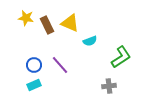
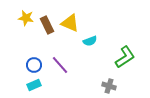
green L-shape: moved 4 px right
gray cross: rotated 24 degrees clockwise
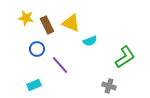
yellow triangle: moved 1 px right
blue circle: moved 3 px right, 16 px up
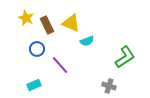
yellow star: rotated 14 degrees clockwise
cyan semicircle: moved 3 px left
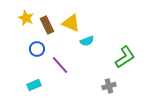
gray cross: rotated 32 degrees counterclockwise
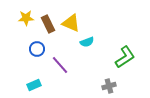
yellow star: rotated 28 degrees counterclockwise
brown rectangle: moved 1 px right, 1 px up
cyan semicircle: moved 1 px down
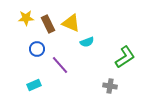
gray cross: moved 1 px right; rotated 24 degrees clockwise
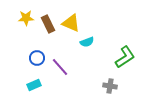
blue circle: moved 9 px down
purple line: moved 2 px down
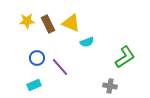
yellow star: moved 1 px right, 3 px down
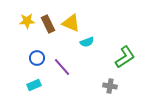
purple line: moved 2 px right
